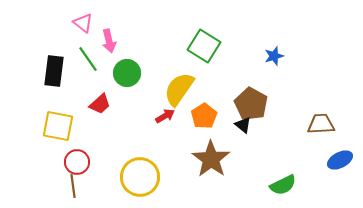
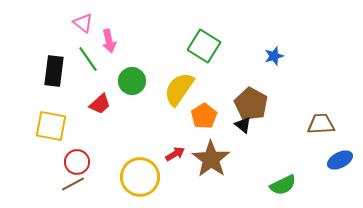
green circle: moved 5 px right, 8 px down
red arrow: moved 10 px right, 38 px down
yellow square: moved 7 px left
brown line: moved 2 px up; rotated 70 degrees clockwise
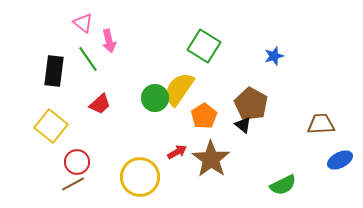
green circle: moved 23 px right, 17 px down
yellow square: rotated 28 degrees clockwise
red arrow: moved 2 px right, 2 px up
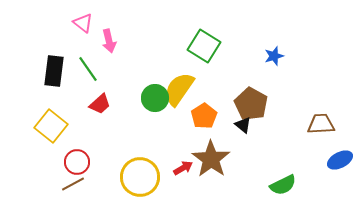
green line: moved 10 px down
red arrow: moved 6 px right, 16 px down
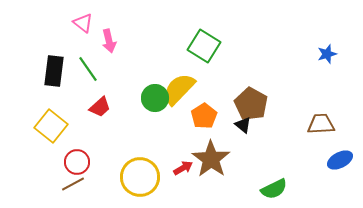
blue star: moved 53 px right, 2 px up
yellow semicircle: rotated 9 degrees clockwise
red trapezoid: moved 3 px down
green semicircle: moved 9 px left, 4 px down
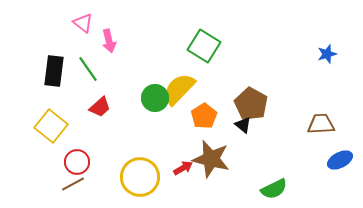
brown star: rotated 21 degrees counterclockwise
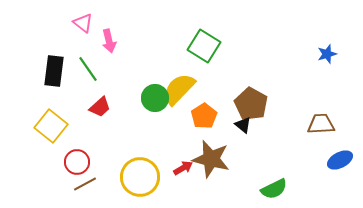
brown line: moved 12 px right
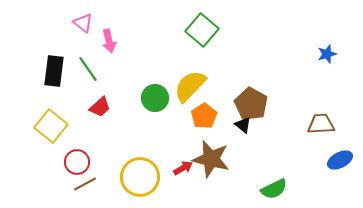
green square: moved 2 px left, 16 px up; rotated 8 degrees clockwise
yellow semicircle: moved 11 px right, 3 px up
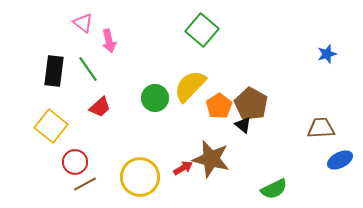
orange pentagon: moved 15 px right, 10 px up
brown trapezoid: moved 4 px down
red circle: moved 2 px left
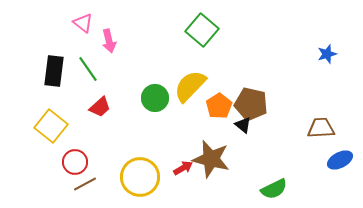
brown pentagon: rotated 16 degrees counterclockwise
